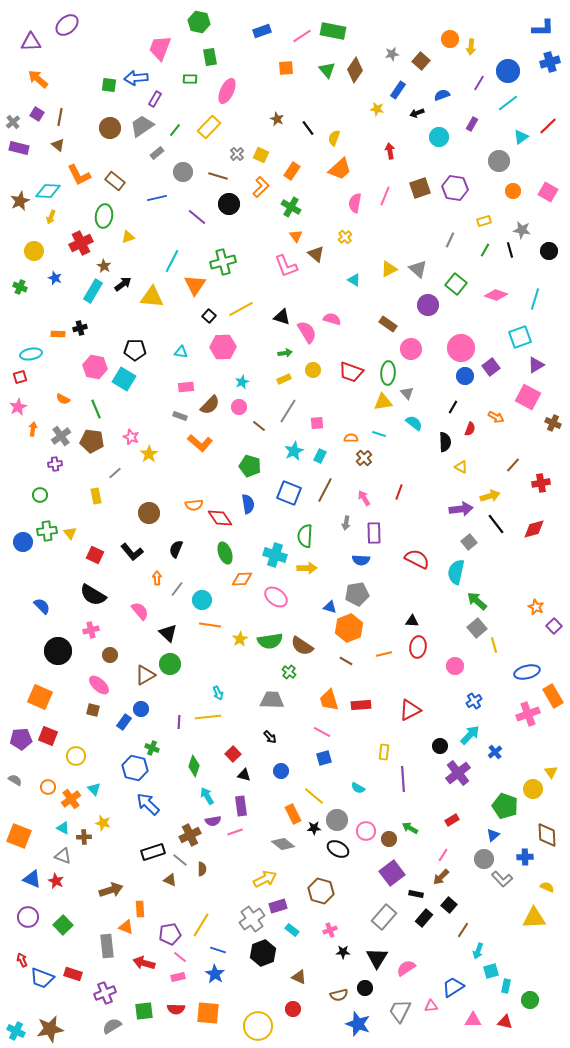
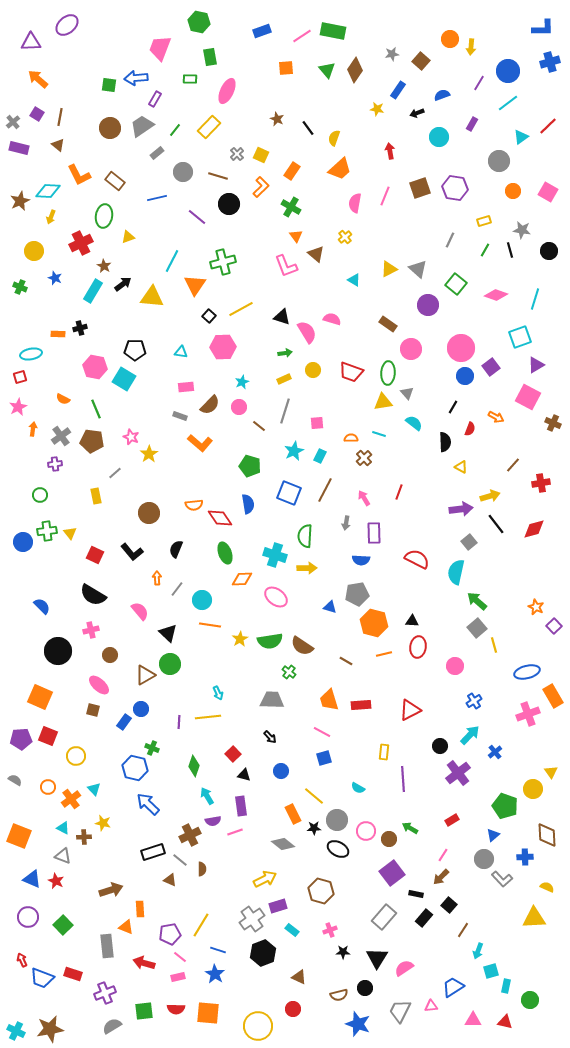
gray line at (288, 411): moved 3 px left; rotated 15 degrees counterclockwise
orange hexagon at (349, 628): moved 25 px right, 5 px up; rotated 24 degrees counterclockwise
pink semicircle at (406, 968): moved 2 px left
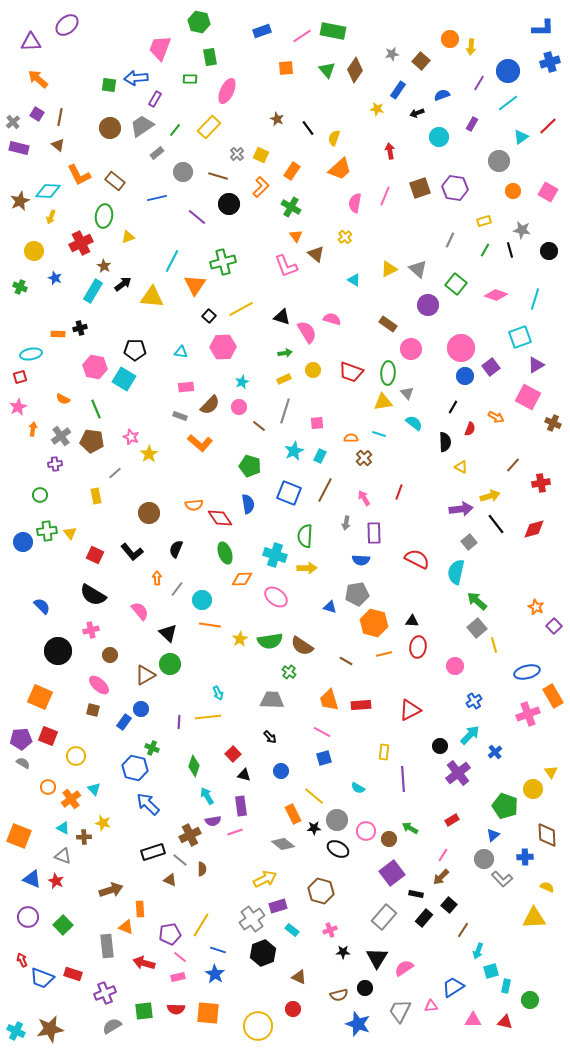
gray semicircle at (15, 780): moved 8 px right, 17 px up
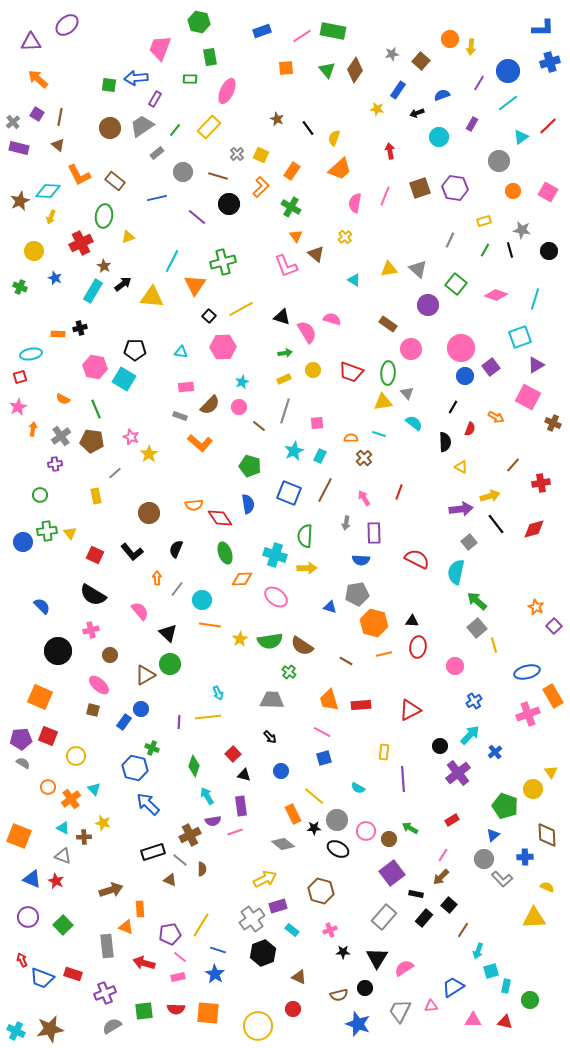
yellow triangle at (389, 269): rotated 18 degrees clockwise
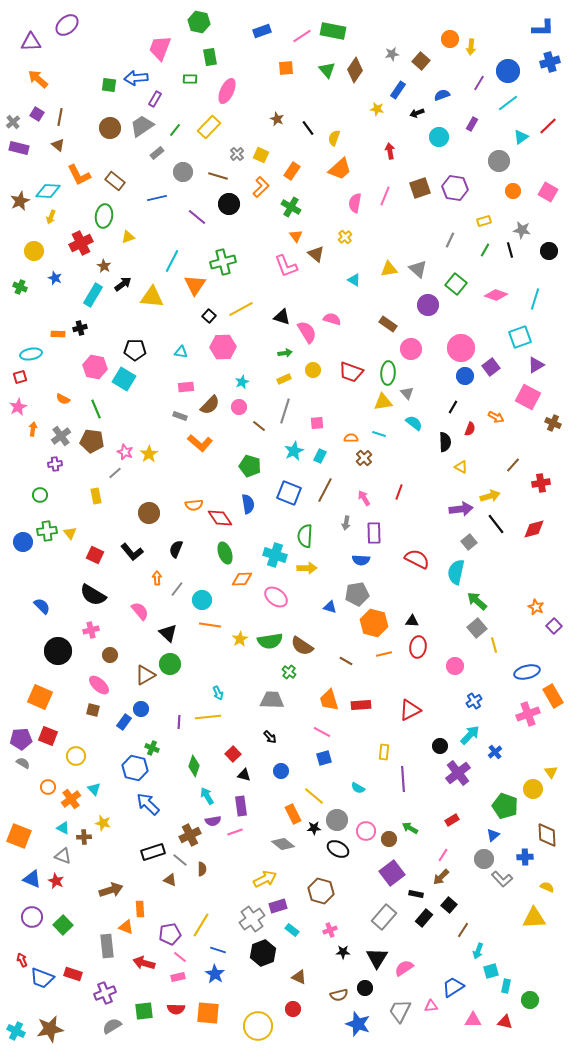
cyan rectangle at (93, 291): moved 4 px down
pink star at (131, 437): moved 6 px left, 15 px down
purple circle at (28, 917): moved 4 px right
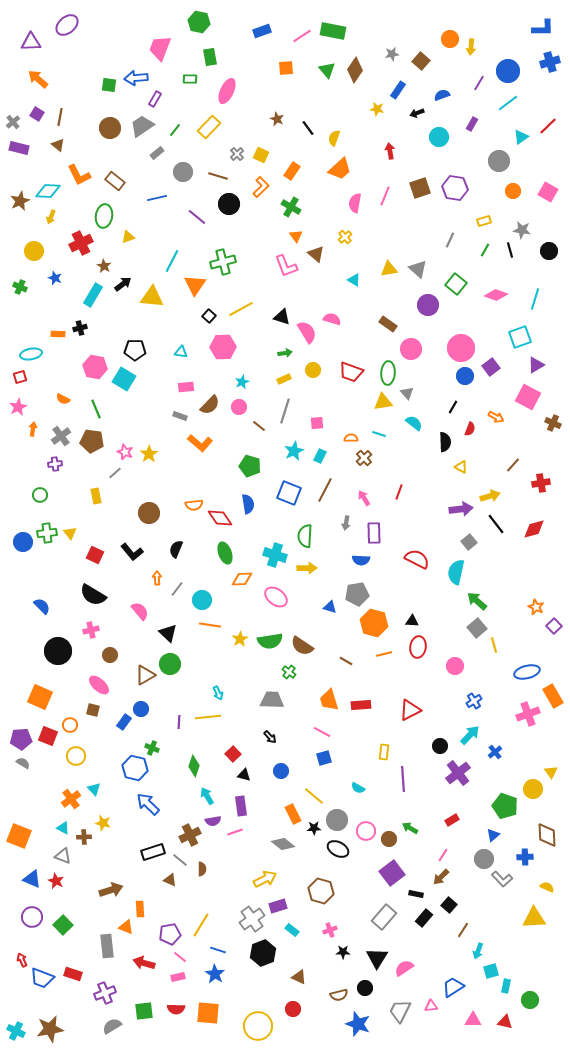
green cross at (47, 531): moved 2 px down
orange circle at (48, 787): moved 22 px right, 62 px up
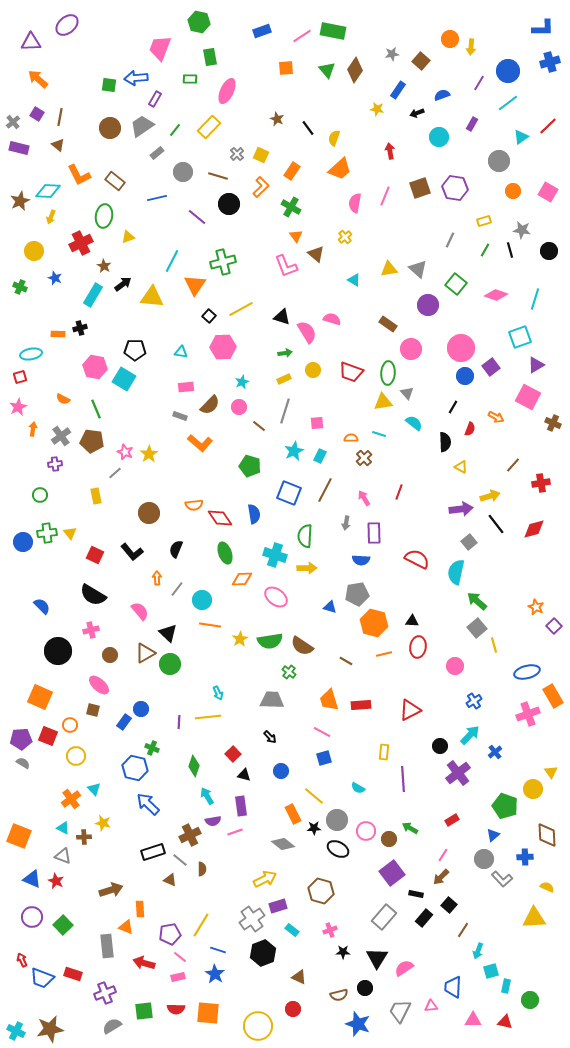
blue semicircle at (248, 504): moved 6 px right, 10 px down
brown triangle at (145, 675): moved 22 px up
blue trapezoid at (453, 987): rotated 55 degrees counterclockwise
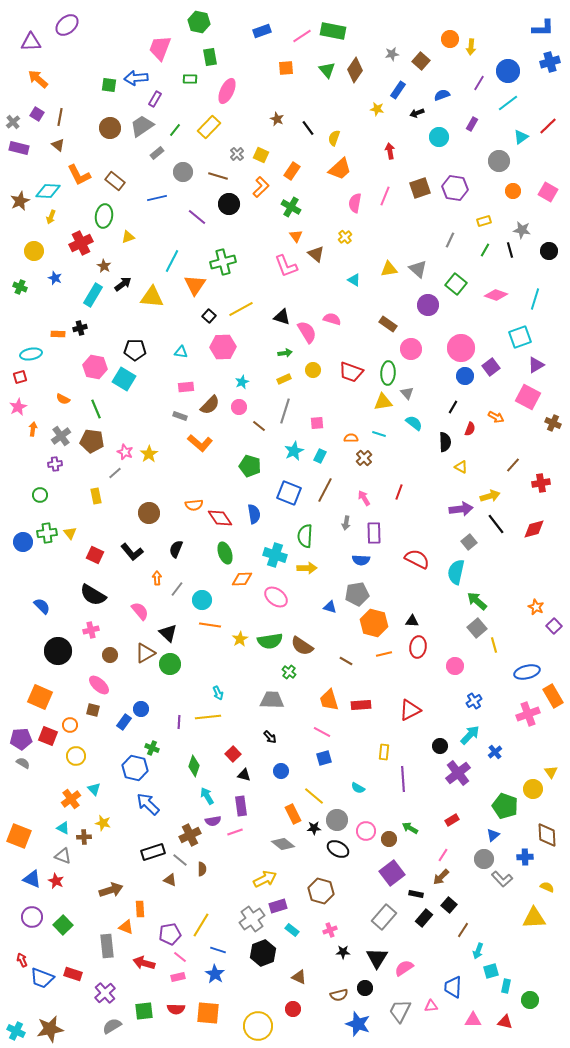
purple cross at (105, 993): rotated 20 degrees counterclockwise
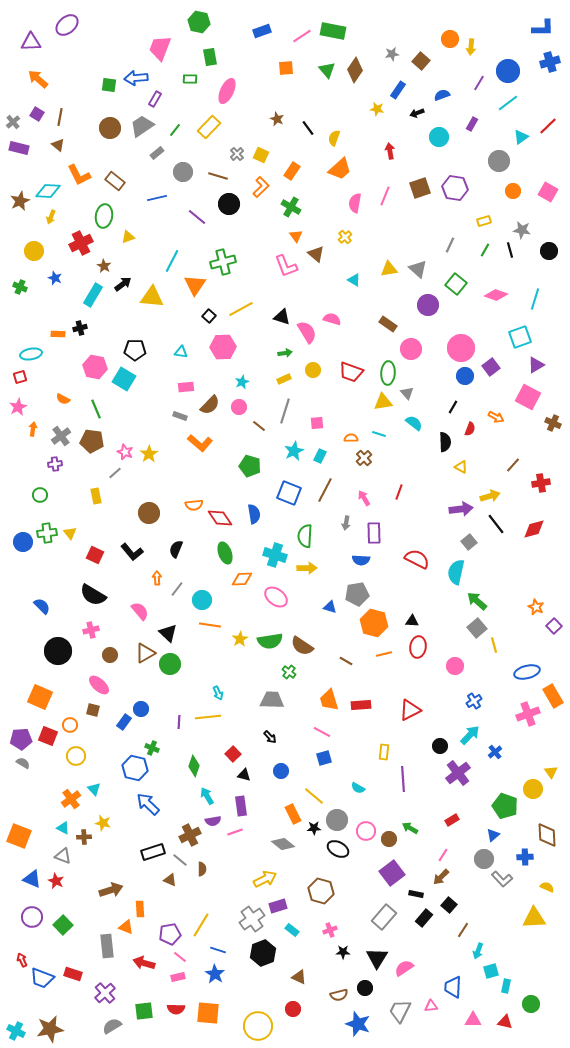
gray line at (450, 240): moved 5 px down
green circle at (530, 1000): moved 1 px right, 4 px down
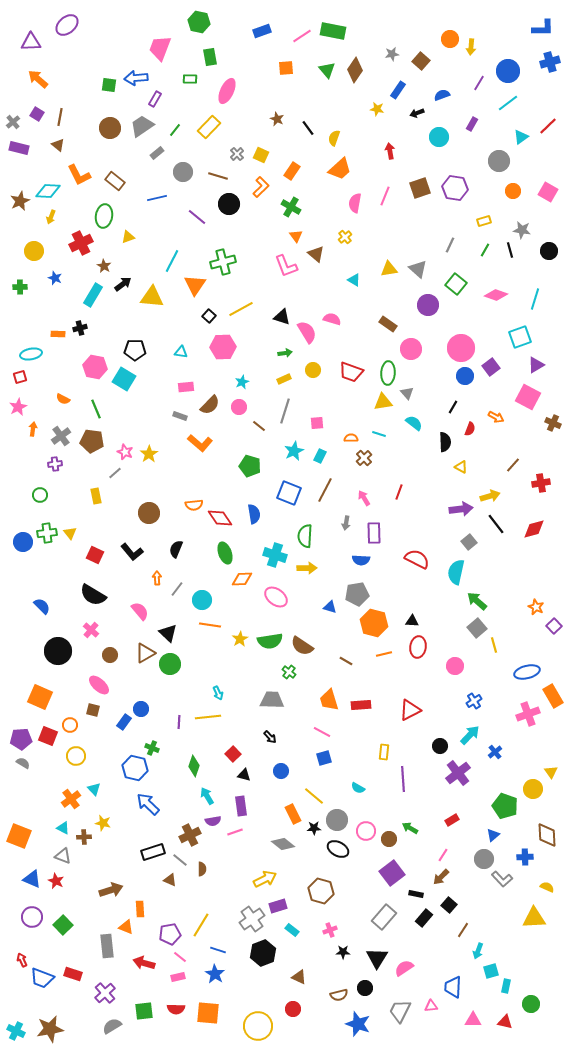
green cross at (20, 287): rotated 24 degrees counterclockwise
pink cross at (91, 630): rotated 35 degrees counterclockwise
